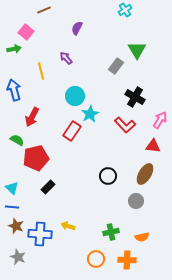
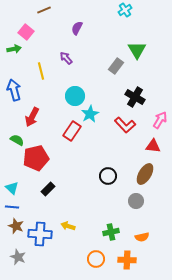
black rectangle: moved 2 px down
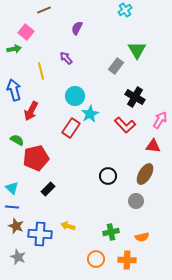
red arrow: moved 1 px left, 6 px up
red rectangle: moved 1 px left, 3 px up
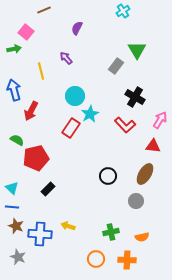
cyan cross: moved 2 px left, 1 px down
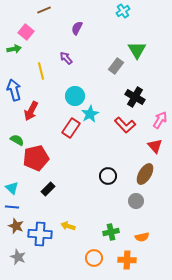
red triangle: moved 2 px right; rotated 42 degrees clockwise
orange circle: moved 2 px left, 1 px up
